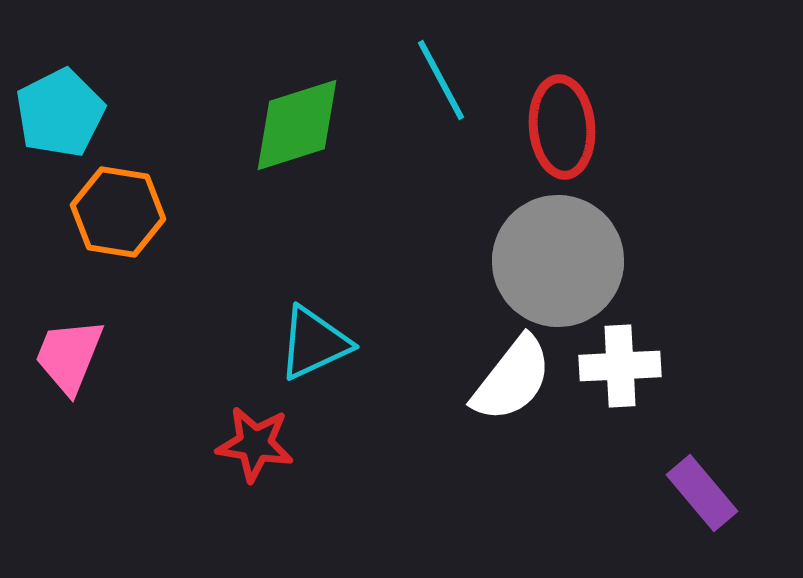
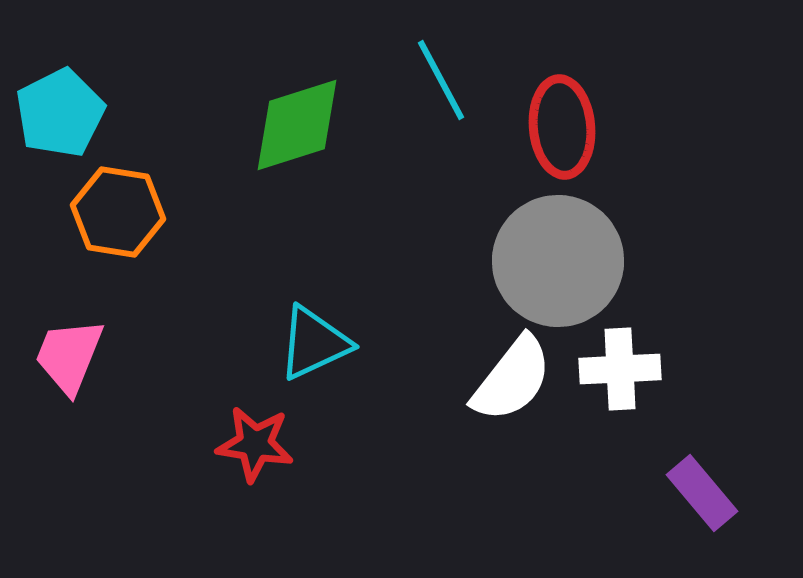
white cross: moved 3 px down
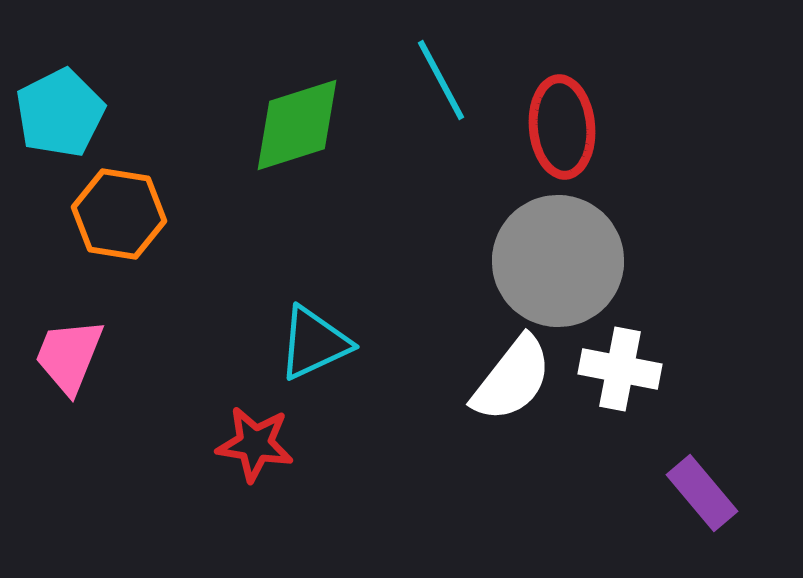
orange hexagon: moved 1 px right, 2 px down
white cross: rotated 14 degrees clockwise
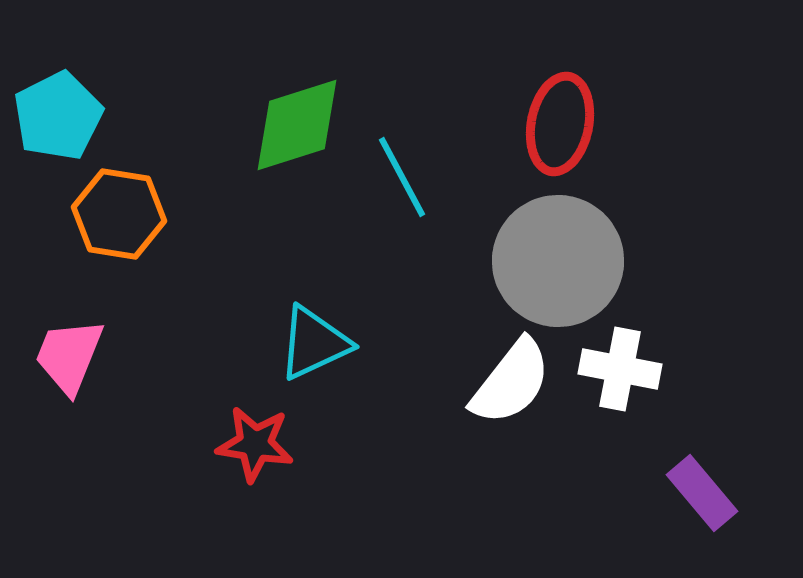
cyan line: moved 39 px left, 97 px down
cyan pentagon: moved 2 px left, 3 px down
red ellipse: moved 2 px left, 3 px up; rotated 16 degrees clockwise
white semicircle: moved 1 px left, 3 px down
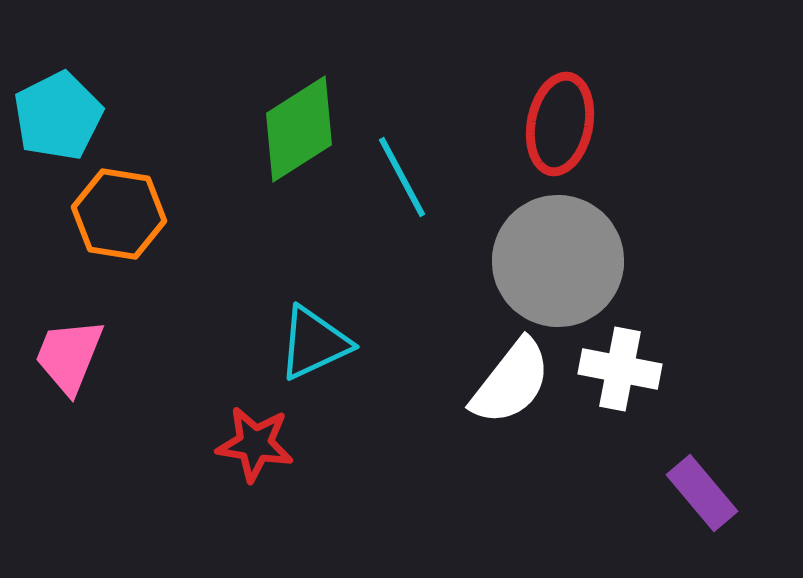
green diamond: moved 2 px right, 4 px down; rotated 15 degrees counterclockwise
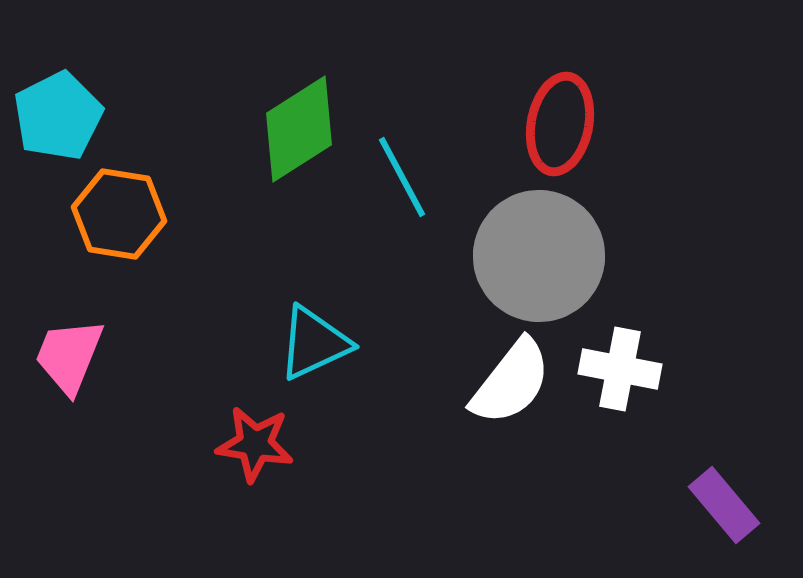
gray circle: moved 19 px left, 5 px up
purple rectangle: moved 22 px right, 12 px down
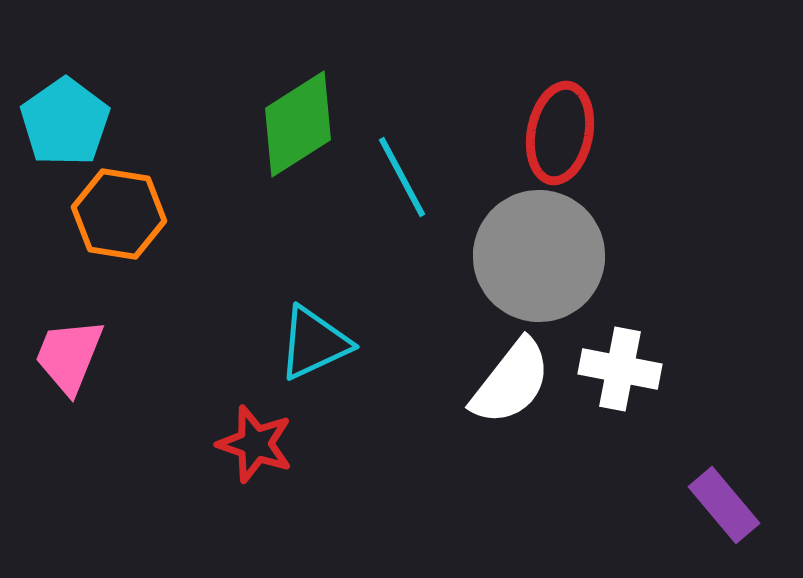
cyan pentagon: moved 7 px right, 6 px down; rotated 8 degrees counterclockwise
red ellipse: moved 9 px down
green diamond: moved 1 px left, 5 px up
red star: rotated 10 degrees clockwise
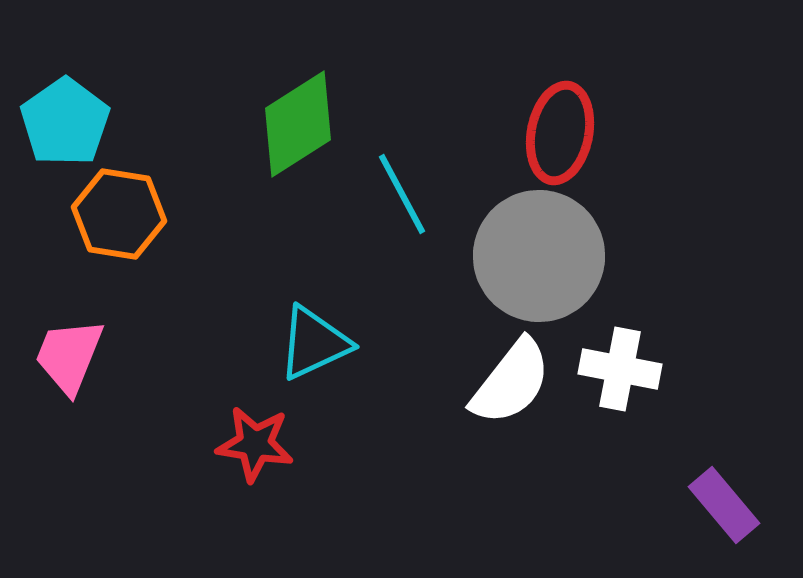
cyan line: moved 17 px down
red star: rotated 10 degrees counterclockwise
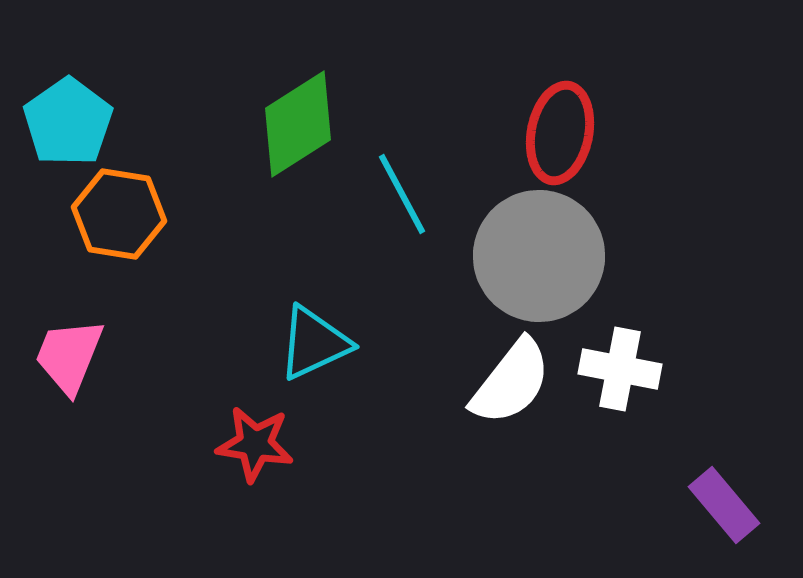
cyan pentagon: moved 3 px right
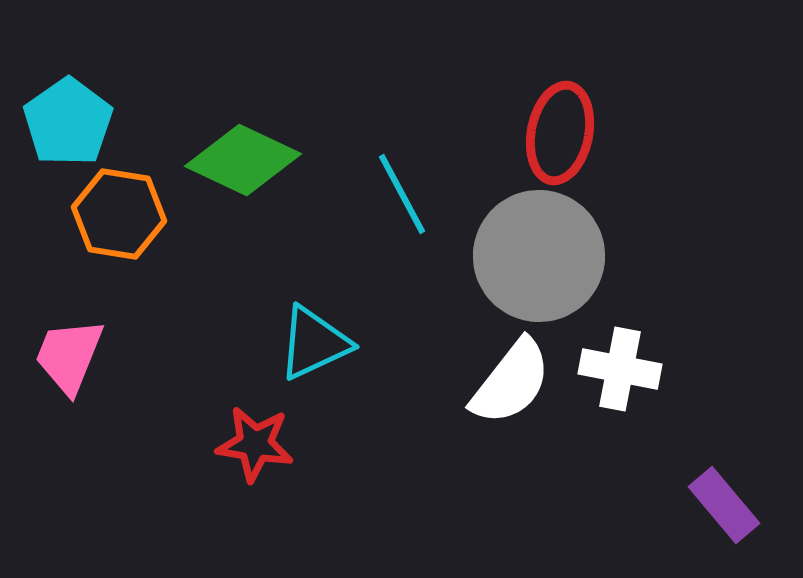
green diamond: moved 55 px left, 36 px down; rotated 58 degrees clockwise
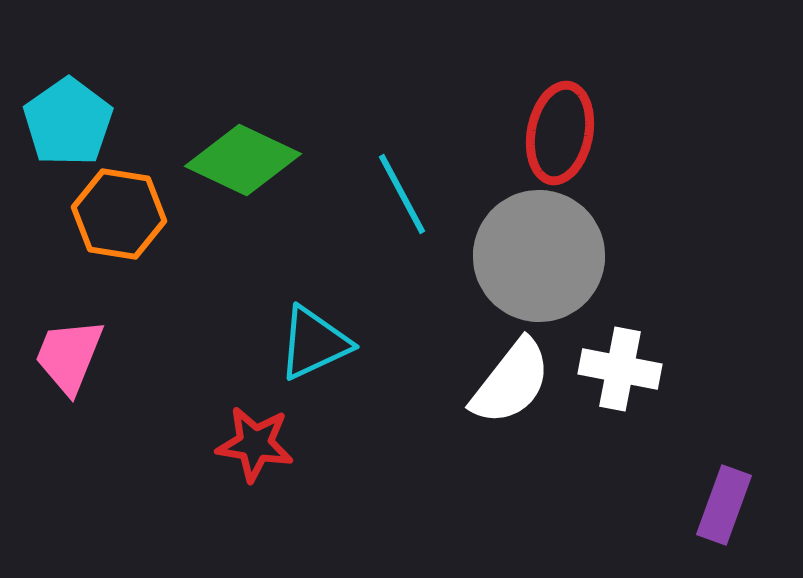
purple rectangle: rotated 60 degrees clockwise
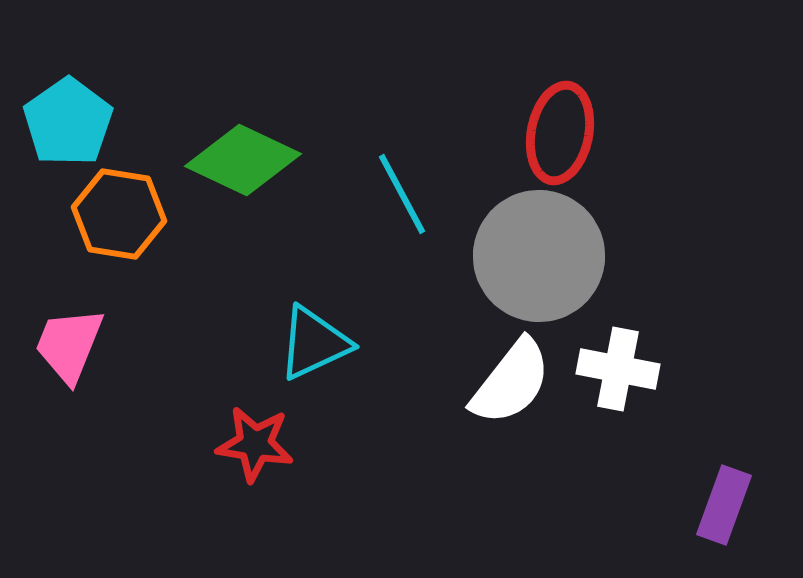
pink trapezoid: moved 11 px up
white cross: moved 2 px left
